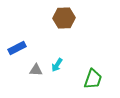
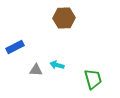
blue rectangle: moved 2 px left, 1 px up
cyan arrow: rotated 72 degrees clockwise
green trapezoid: rotated 35 degrees counterclockwise
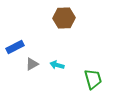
gray triangle: moved 4 px left, 6 px up; rotated 32 degrees counterclockwise
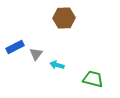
gray triangle: moved 4 px right, 10 px up; rotated 24 degrees counterclockwise
green trapezoid: rotated 60 degrees counterclockwise
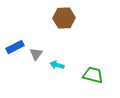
green trapezoid: moved 4 px up
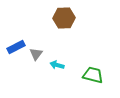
blue rectangle: moved 1 px right
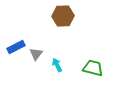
brown hexagon: moved 1 px left, 2 px up
cyan arrow: rotated 48 degrees clockwise
green trapezoid: moved 7 px up
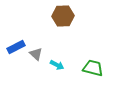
gray triangle: rotated 24 degrees counterclockwise
cyan arrow: rotated 144 degrees clockwise
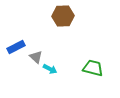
gray triangle: moved 3 px down
cyan arrow: moved 7 px left, 4 px down
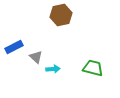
brown hexagon: moved 2 px left, 1 px up; rotated 10 degrees counterclockwise
blue rectangle: moved 2 px left
cyan arrow: moved 3 px right; rotated 32 degrees counterclockwise
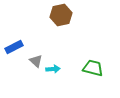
gray triangle: moved 4 px down
